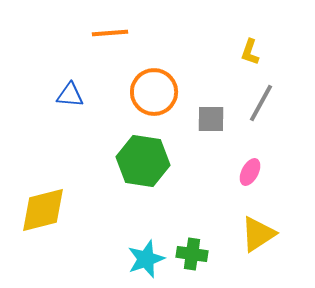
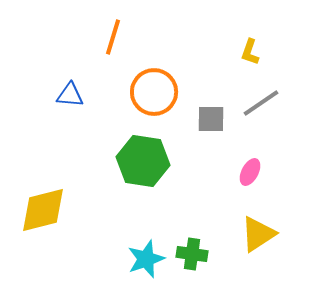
orange line: moved 3 px right, 4 px down; rotated 69 degrees counterclockwise
gray line: rotated 27 degrees clockwise
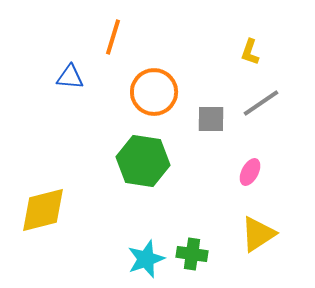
blue triangle: moved 18 px up
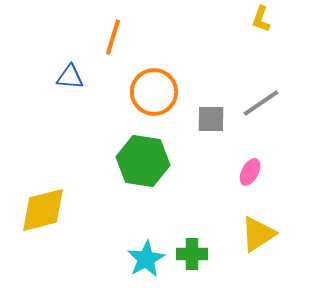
yellow L-shape: moved 11 px right, 33 px up
green cross: rotated 8 degrees counterclockwise
cyan star: rotated 9 degrees counterclockwise
